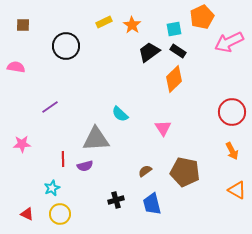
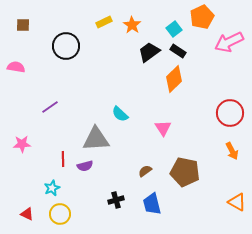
cyan square: rotated 28 degrees counterclockwise
red circle: moved 2 px left, 1 px down
orange triangle: moved 12 px down
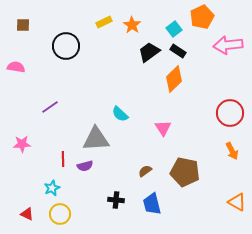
pink arrow: moved 1 px left, 3 px down; rotated 20 degrees clockwise
black cross: rotated 21 degrees clockwise
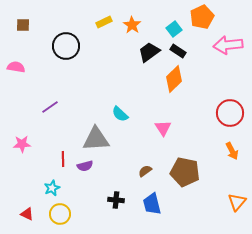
orange triangle: rotated 42 degrees clockwise
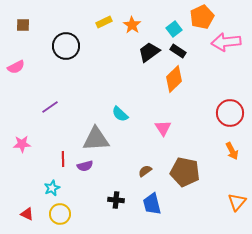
pink arrow: moved 2 px left, 3 px up
pink semicircle: rotated 144 degrees clockwise
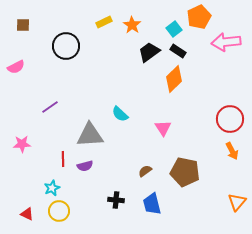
orange pentagon: moved 3 px left
red circle: moved 6 px down
gray triangle: moved 6 px left, 4 px up
yellow circle: moved 1 px left, 3 px up
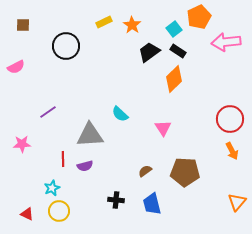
purple line: moved 2 px left, 5 px down
brown pentagon: rotated 8 degrees counterclockwise
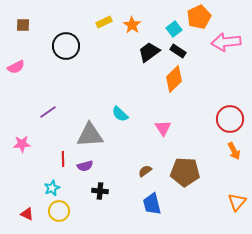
orange arrow: moved 2 px right
black cross: moved 16 px left, 9 px up
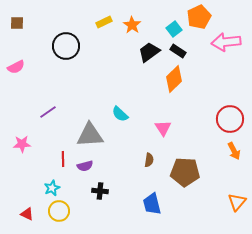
brown square: moved 6 px left, 2 px up
brown semicircle: moved 4 px right, 11 px up; rotated 136 degrees clockwise
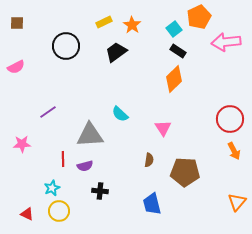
black trapezoid: moved 33 px left
